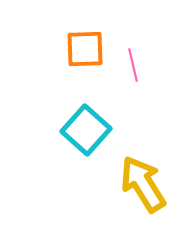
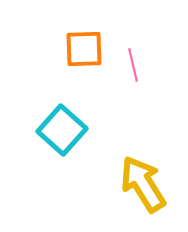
orange square: moved 1 px left
cyan square: moved 24 px left
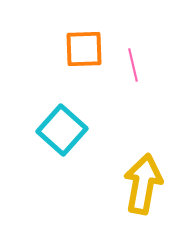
yellow arrow: rotated 42 degrees clockwise
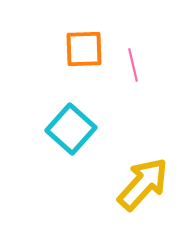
cyan square: moved 9 px right, 1 px up
yellow arrow: rotated 32 degrees clockwise
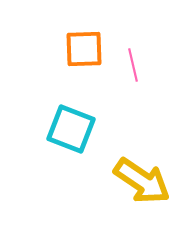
cyan square: rotated 21 degrees counterclockwise
yellow arrow: moved 1 px left, 3 px up; rotated 82 degrees clockwise
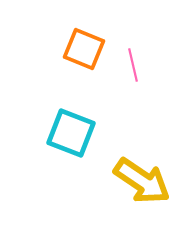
orange square: rotated 24 degrees clockwise
cyan square: moved 4 px down
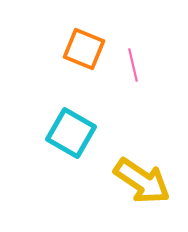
cyan square: rotated 9 degrees clockwise
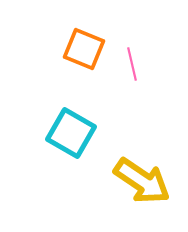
pink line: moved 1 px left, 1 px up
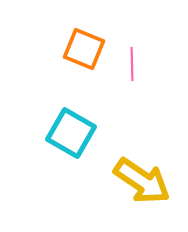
pink line: rotated 12 degrees clockwise
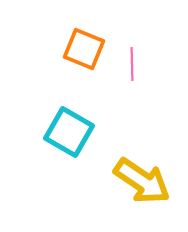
cyan square: moved 2 px left, 1 px up
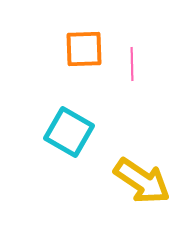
orange square: rotated 24 degrees counterclockwise
